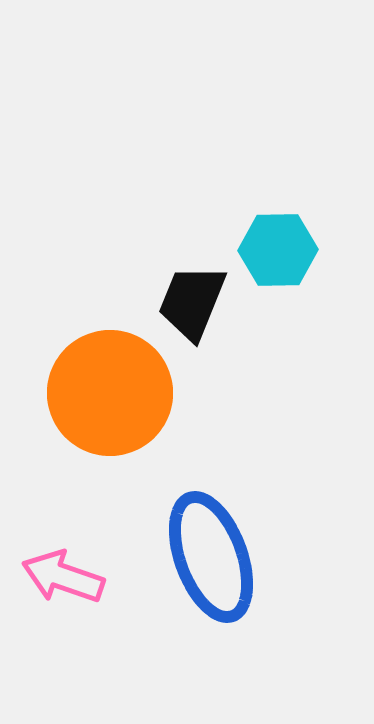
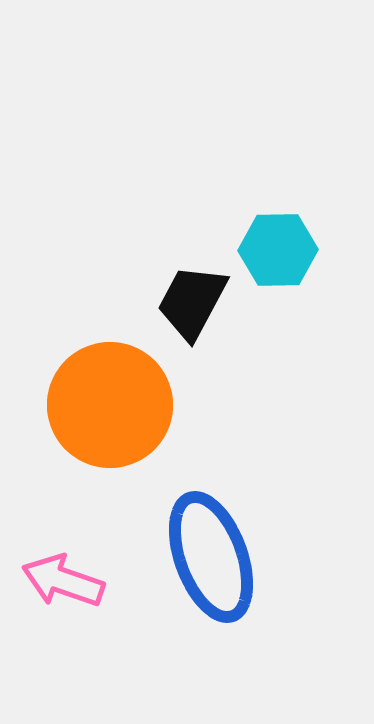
black trapezoid: rotated 6 degrees clockwise
orange circle: moved 12 px down
pink arrow: moved 4 px down
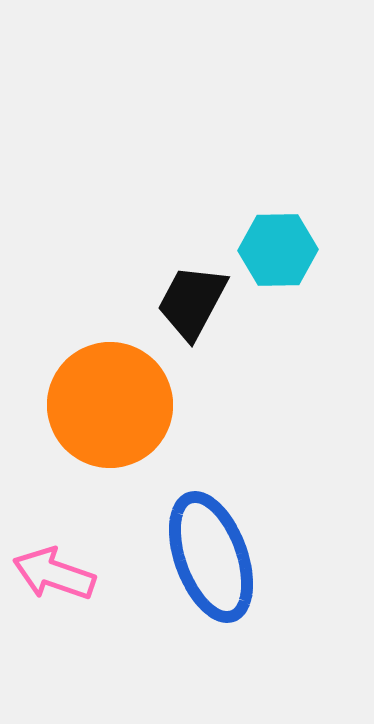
pink arrow: moved 9 px left, 7 px up
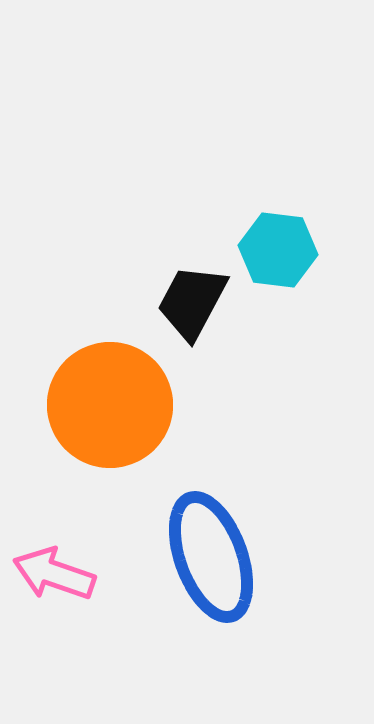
cyan hexagon: rotated 8 degrees clockwise
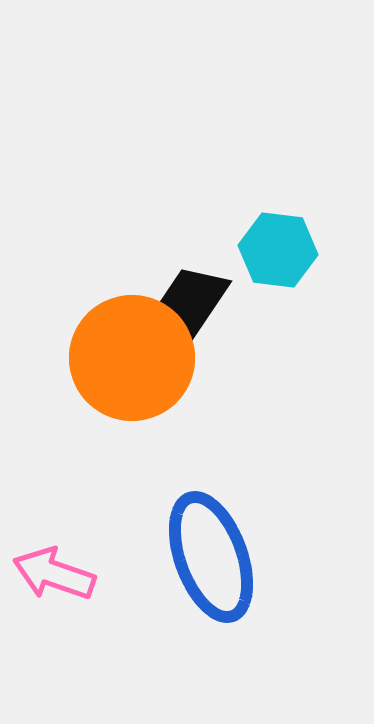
black trapezoid: rotated 6 degrees clockwise
orange circle: moved 22 px right, 47 px up
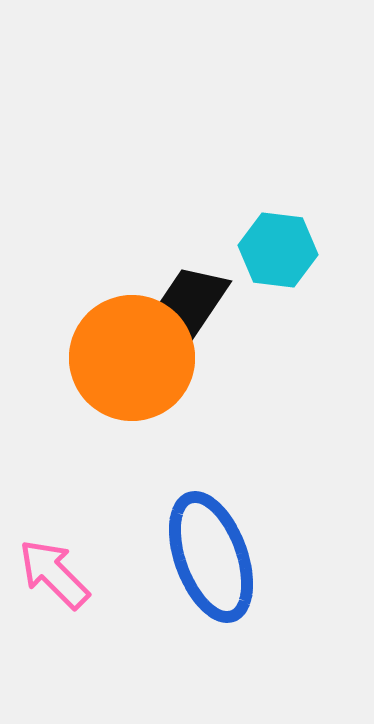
pink arrow: rotated 26 degrees clockwise
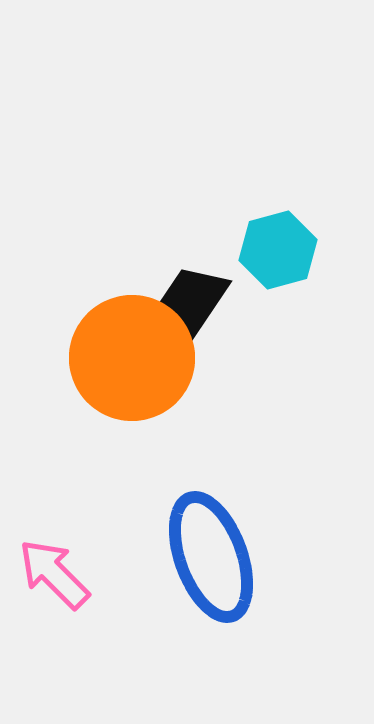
cyan hexagon: rotated 22 degrees counterclockwise
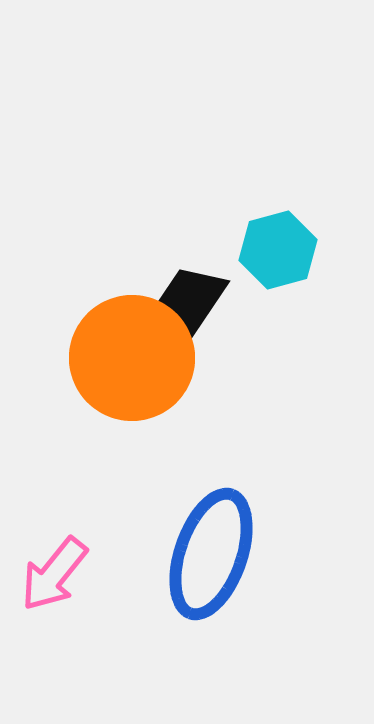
black trapezoid: moved 2 px left
blue ellipse: moved 3 px up; rotated 39 degrees clockwise
pink arrow: rotated 96 degrees counterclockwise
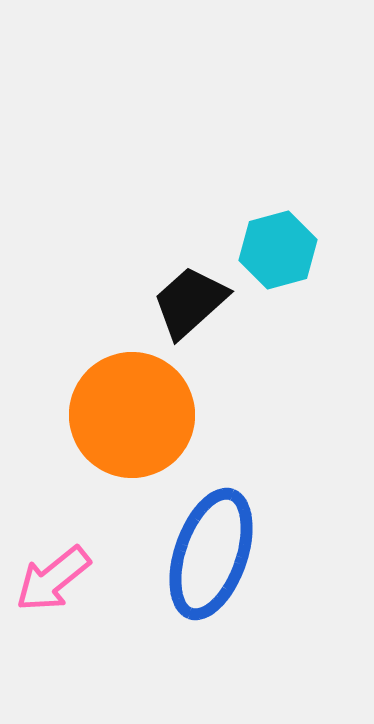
black trapezoid: rotated 14 degrees clockwise
orange circle: moved 57 px down
pink arrow: moved 1 px left, 5 px down; rotated 12 degrees clockwise
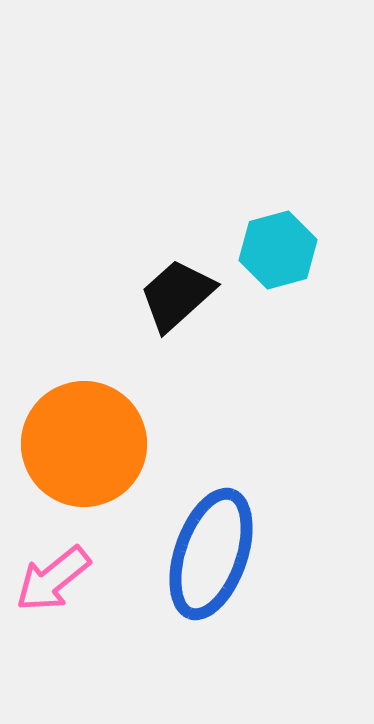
black trapezoid: moved 13 px left, 7 px up
orange circle: moved 48 px left, 29 px down
